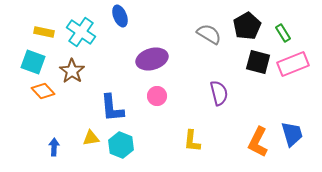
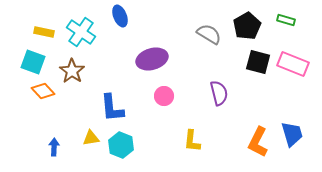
green rectangle: moved 3 px right, 13 px up; rotated 42 degrees counterclockwise
pink rectangle: rotated 44 degrees clockwise
pink circle: moved 7 px right
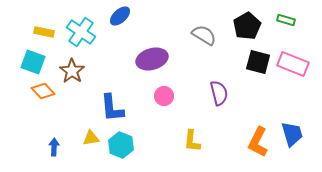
blue ellipse: rotated 70 degrees clockwise
gray semicircle: moved 5 px left, 1 px down
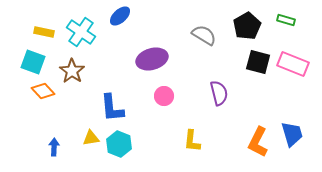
cyan hexagon: moved 2 px left, 1 px up
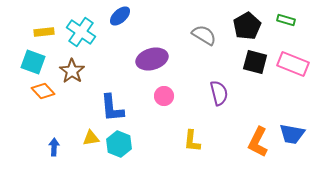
yellow rectangle: rotated 18 degrees counterclockwise
black square: moved 3 px left
blue trapezoid: rotated 116 degrees clockwise
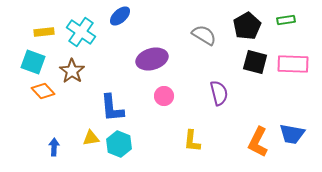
green rectangle: rotated 24 degrees counterclockwise
pink rectangle: rotated 20 degrees counterclockwise
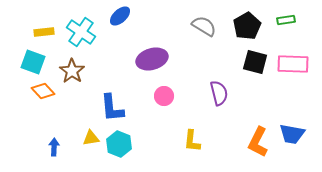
gray semicircle: moved 9 px up
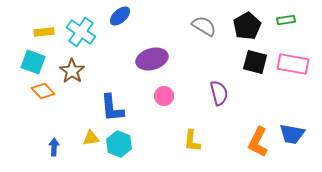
pink rectangle: rotated 8 degrees clockwise
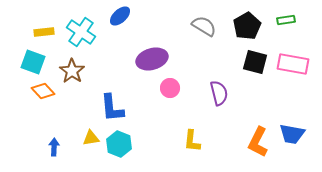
pink circle: moved 6 px right, 8 px up
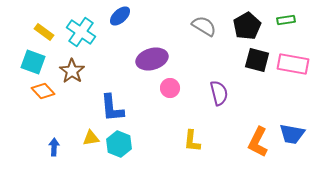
yellow rectangle: rotated 42 degrees clockwise
black square: moved 2 px right, 2 px up
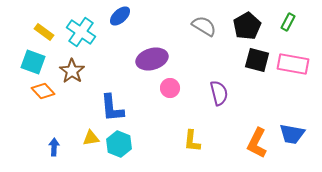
green rectangle: moved 2 px right, 2 px down; rotated 54 degrees counterclockwise
orange L-shape: moved 1 px left, 1 px down
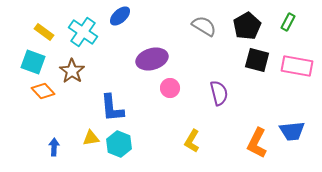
cyan cross: moved 2 px right
pink rectangle: moved 4 px right, 2 px down
blue trapezoid: moved 3 px up; rotated 16 degrees counterclockwise
yellow L-shape: rotated 25 degrees clockwise
